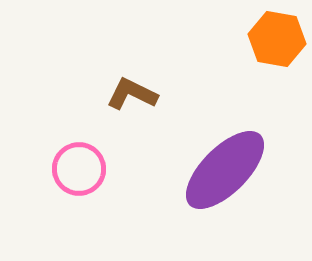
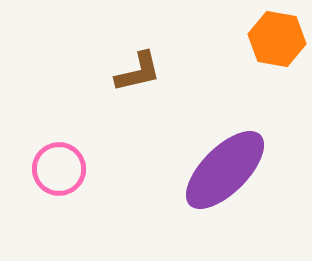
brown L-shape: moved 6 px right, 22 px up; rotated 141 degrees clockwise
pink circle: moved 20 px left
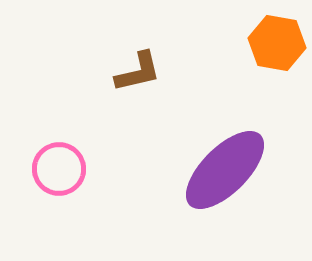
orange hexagon: moved 4 px down
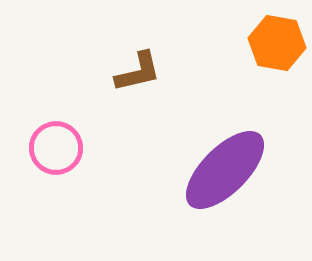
pink circle: moved 3 px left, 21 px up
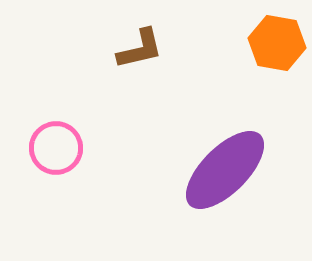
brown L-shape: moved 2 px right, 23 px up
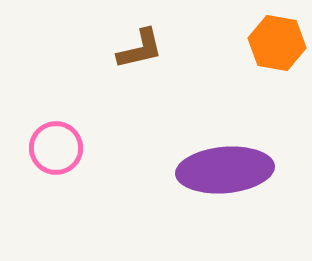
purple ellipse: rotated 40 degrees clockwise
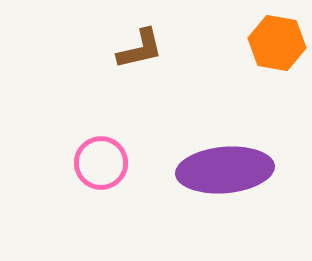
pink circle: moved 45 px right, 15 px down
